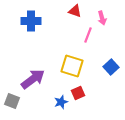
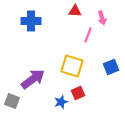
red triangle: rotated 16 degrees counterclockwise
blue square: rotated 21 degrees clockwise
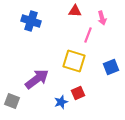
blue cross: rotated 18 degrees clockwise
yellow square: moved 2 px right, 5 px up
purple arrow: moved 4 px right
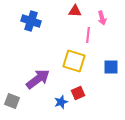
pink line: rotated 14 degrees counterclockwise
blue square: rotated 21 degrees clockwise
purple arrow: moved 1 px right
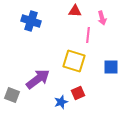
gray square: moved 6 px up
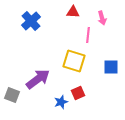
red triangle: moved 2 px left, 1 px down
blue cross: rotated 30 degrees clockwise
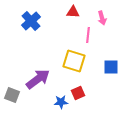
blue star: rotated 16 degrees clockwise
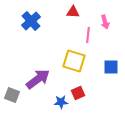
pink arrow: moved 3 px right, 4 px down
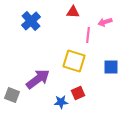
pink arrow: rotated 88 degrees clockwise
